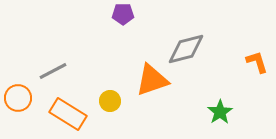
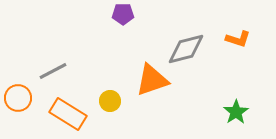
orange L-shape: moved 19 px left, 23 px up; rotated 125 degrees clockwise
green star: moved 16 px right
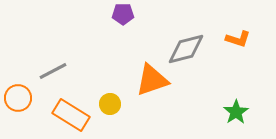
yellow circle: moved 3 px down
orange rectangle: moved 3 px right, 1 px down
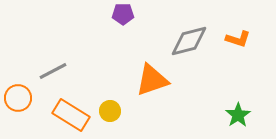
gray diamond: moved 3 px right, 8 px up
yellow circle: moved 7 px down
green star: moved 2 px right, 3 px down
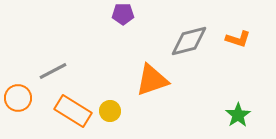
orange rectangle: moved 2 px right, 4 px up
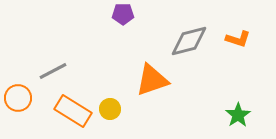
yellow circle: moved 2 px up
